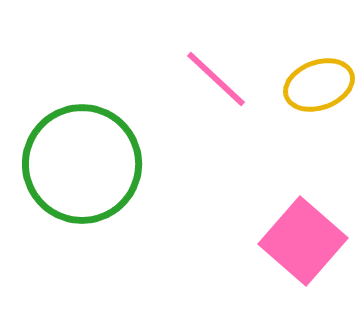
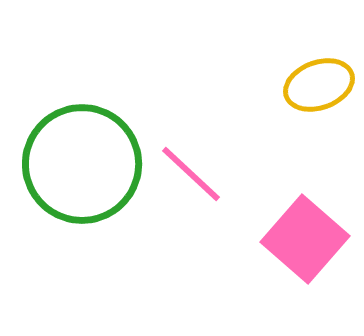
pink line: moved 25 px left, 95 px down
pink square: moved 2 px right, 2 px up
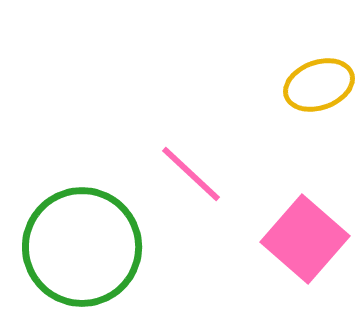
green circle: moved 83 px down
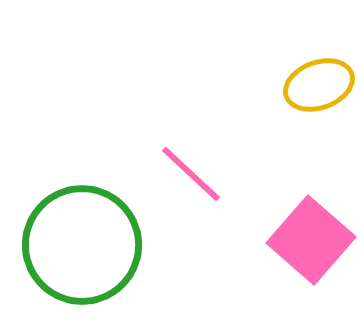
pink square: moved 6 px right, 1 px down
green circle: moved 2 px up
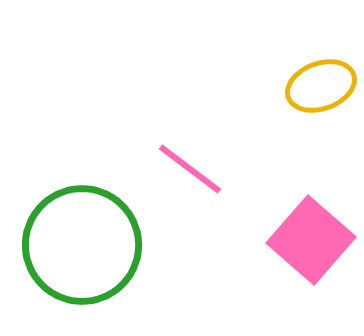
yellow ellipse: moved 2 px right, 1 px down
pink line: moved 1 px left, 5 px up; rotated 6 degrees counterclockwise
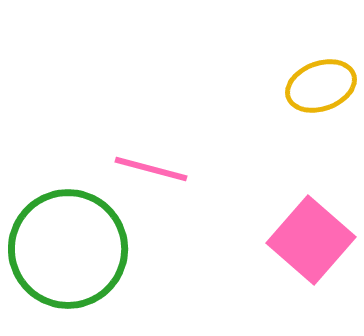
pink line: moved 39 px left; rotated 22 degrees counterclockwise
green circle: moved 14 px left, 4 px down
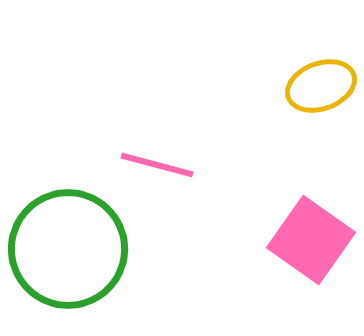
pink line: moved 6 px right, 4 px up
pink square: rotated 6 degrees counterclockwise
